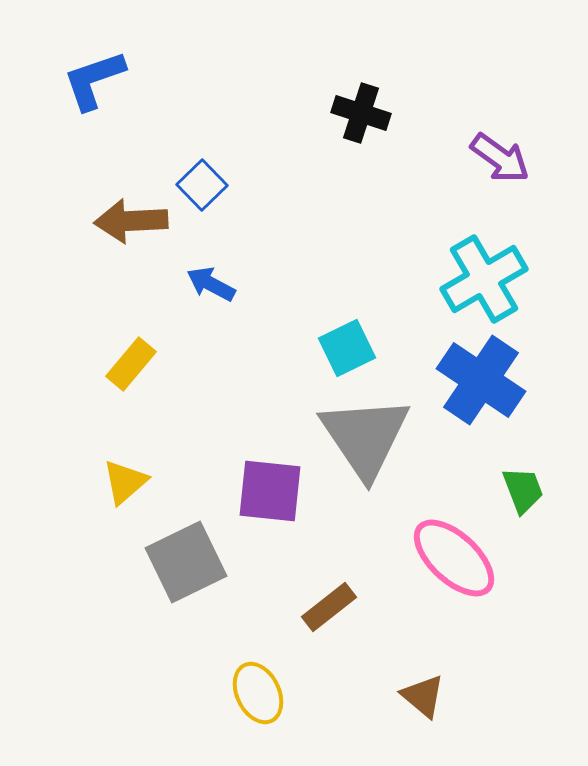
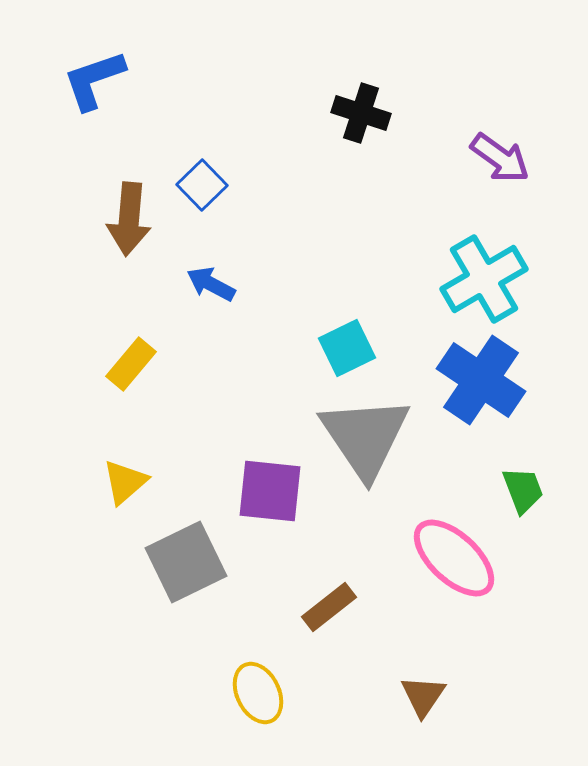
brown arrow: moved 2 px left, 2 px up; rotated 82 degrees counterclockwise
brown triangle: rotated 24 degrees clockwise
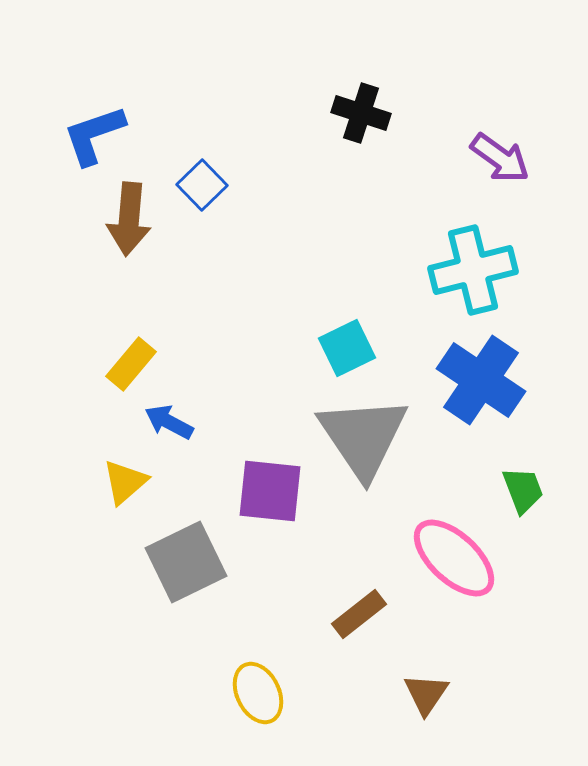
blue L-shape: moved 55 px down
cyan cross: moved 11 px left, 9 px up; rotated 16 degrees clockwise
blue arrow: moved 42 px left, 138 px down
gray triangle: moved 2 px left
brown rectangle: moved 30 px right, 7 px down
brown triangle: moved 3 px right, 2 px up
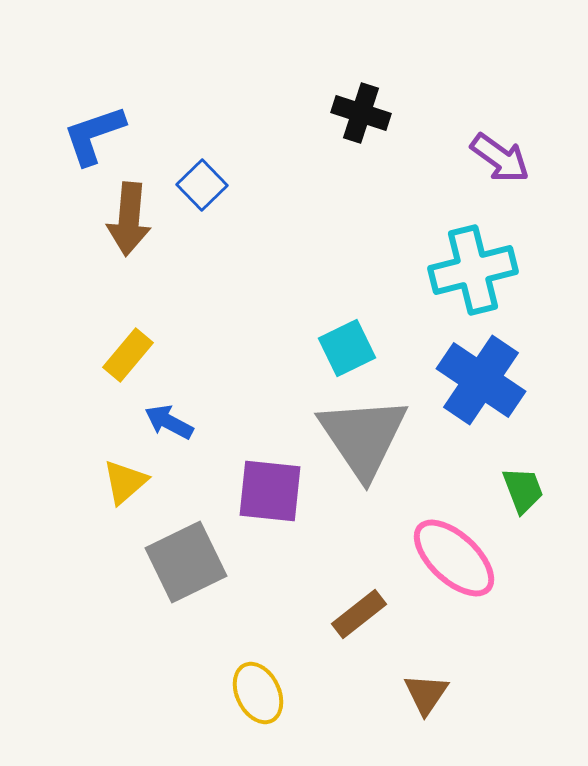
yellow rectangle: moved 3 px left, 9 px up
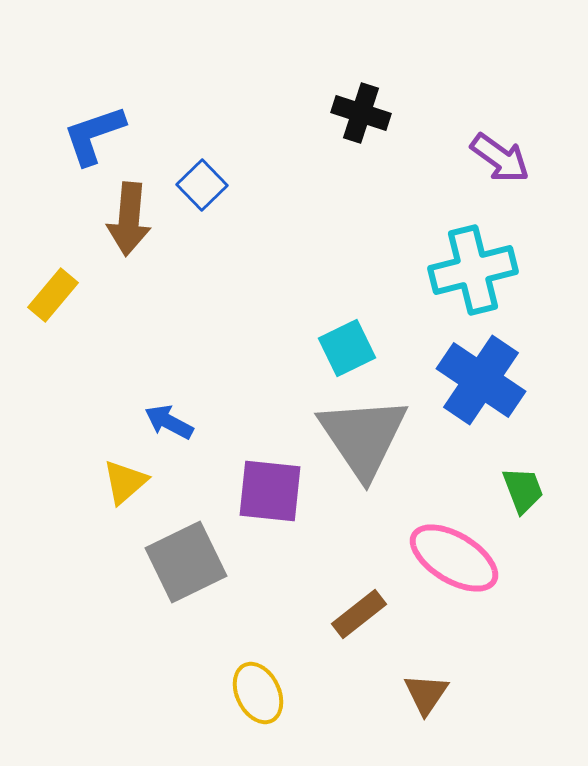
yellow rectangle: moved 75 px left, 60 px up
pink ellipse: rotated 12 degrees counterclockwise
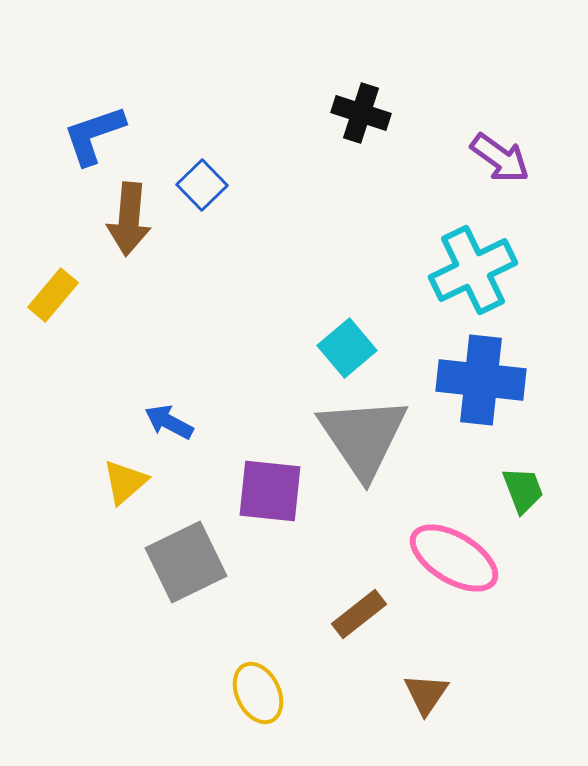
cyan cross: rotated 12 degrees counterclockwise
cyan square: rotated 14 degrees counterclockwise
blue cross: rotated 28 degrees counterclockwise
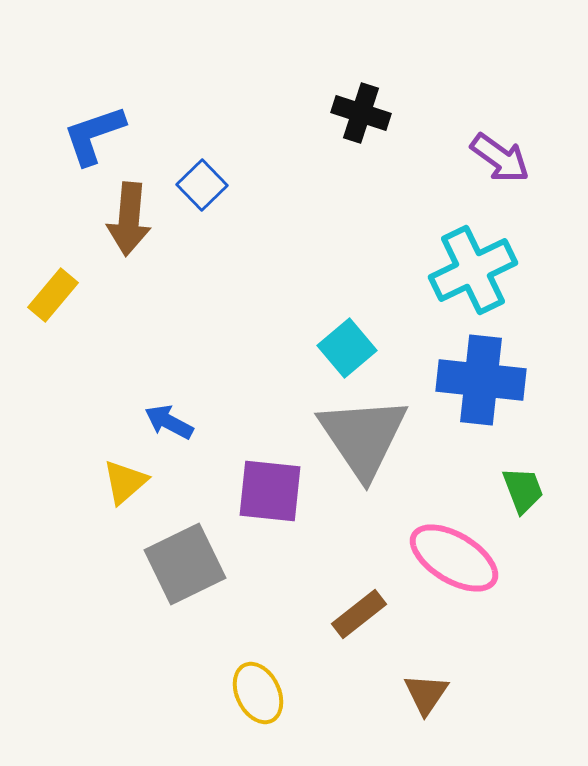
gray square: moved 1 px left, 2 px down
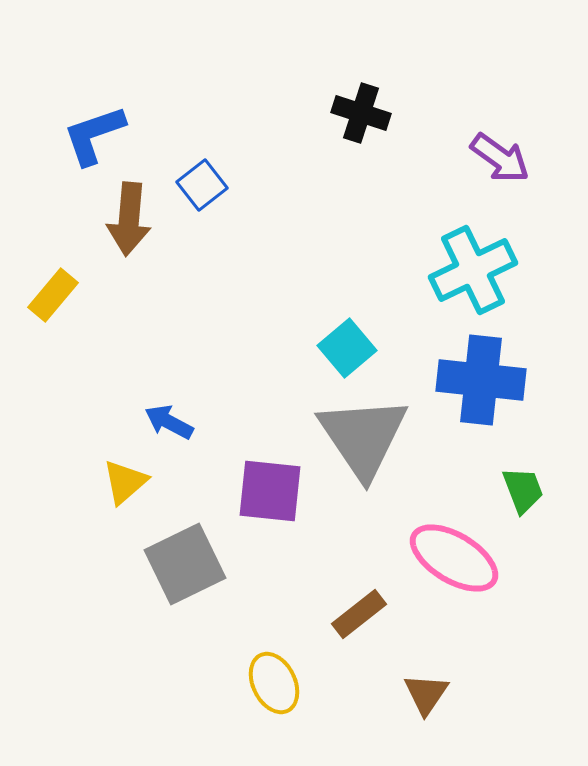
blue square: rotated 6 degrees clockwise
yellow ellipse: moved 16 px right, 10 px up
